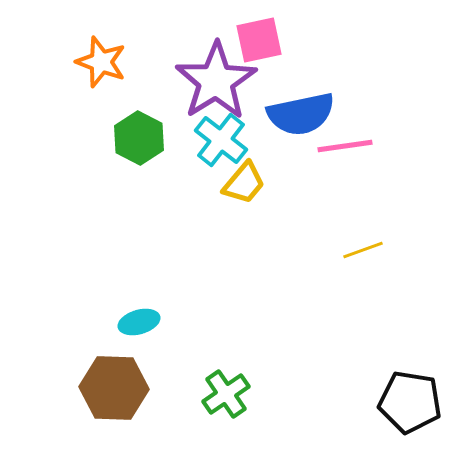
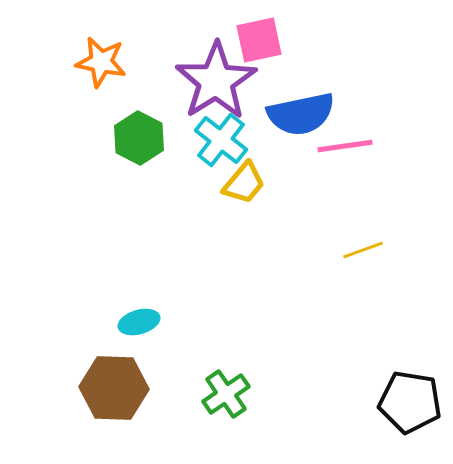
orange star: rotated 9 degrees counterclockwise
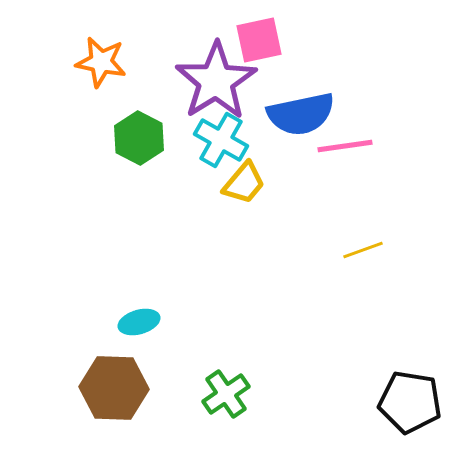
cyan cross: rotated 8 degrees counterclockwise
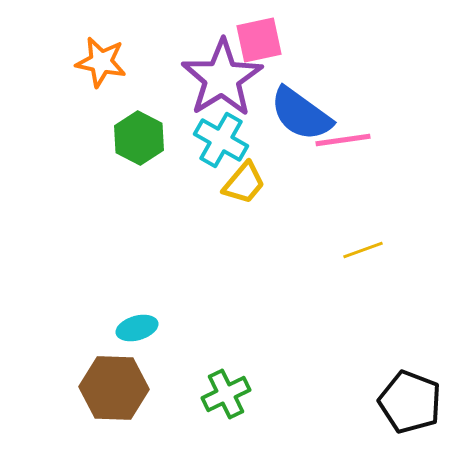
purple star: moved 6 px right, 3 px up
blue semicircle: rotated 48 degrees clockwise
pink line: moved 2 px left, 6 px up
cyan ellipse: moved 2 px left, 6 px down
green cross: rotated 9 degrees clockwise
black pentagon: rotated 12 degrees clockwise
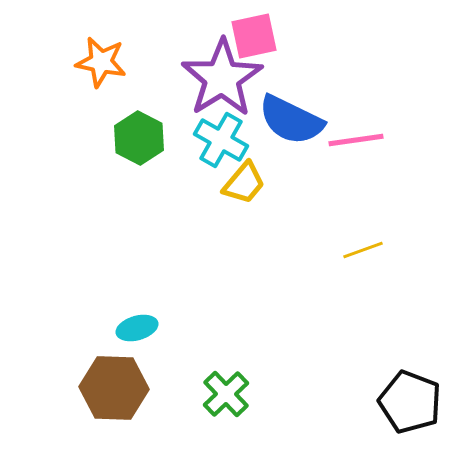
pink square: moved 5 px left, 4 px up
blue semicircle: moved 10 px left, 6 px down; rotated 10 degrees counterclockwise
pink line: moved 13 px right
green cross: rotated 18 degrees counterclockwise
